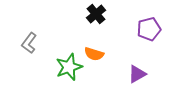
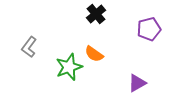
gray L-shape: moved 4 px down
orange semicircle: rotated 18 degrees clockwise
purple triangle: moved 9 px down
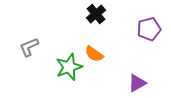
gray L-shape: rotated 30 degrees clockwise
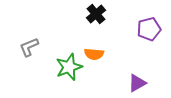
orange semicircle: rotated 30 degrees counterclockwise
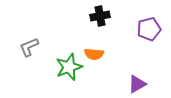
black cross: moved 4 px right, 2 px down; rotated 30 degrees clockwise
purple triangle: moved 1 px down
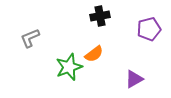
gray L-shape: moved 1 px right, 9 px up
orange semicircle: rotated 42 degrees counterclockwise
purple triangle: moved 3 px left, 5 px up
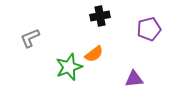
purple triangle: rotated 24 degrees clockwise
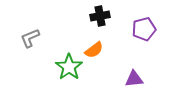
purple pentagon: moved 5 px left
orange semicircle: moved 4 px up
green star: rotated 16 degrees counterclockwise
